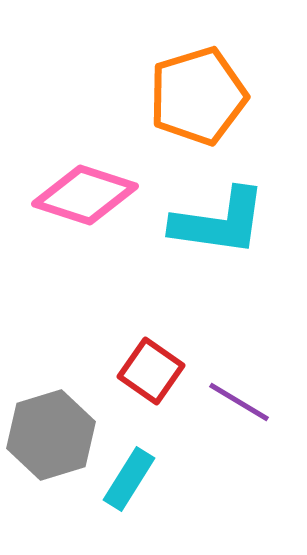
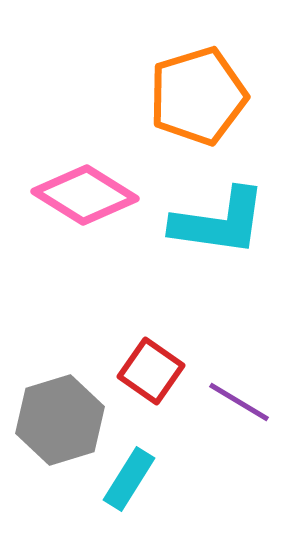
pink diamond: rotated 14 degrees clockwise
gray hexagon: moved 9 px right, 15 px up
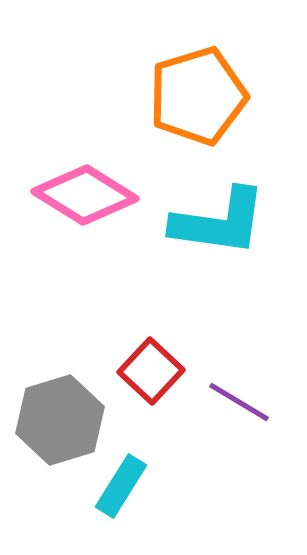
red square: rotated 8 degrees clockwise
cyan rectangle: moved 8 px left, 7 px down
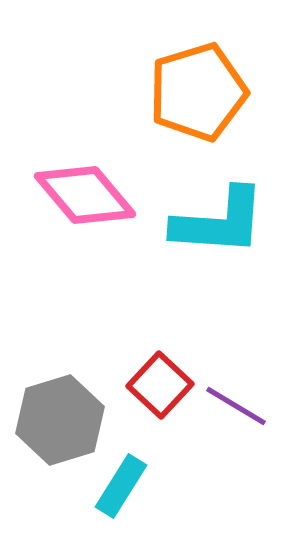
orange pentagon: moved 4 px up
pink diamond: rotated 18 degrees clockwise
cyan L-shape: rotated 4 degrees counterclockwise
red square: moved 9 px right, 14 px down
purple line: moved 3 px left, 4 px down
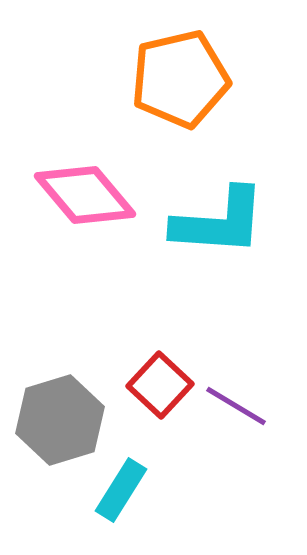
orange pentagon: moved 18 px left, 13 px up; rotated 4 degrees clockwise
cyan rectangle: moved 4 px down
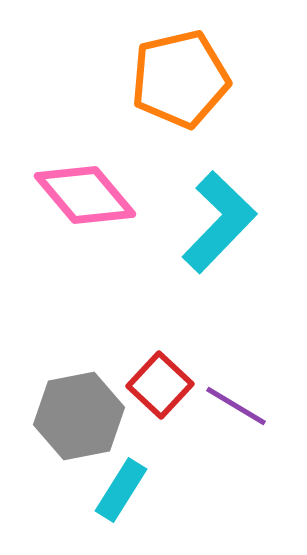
cyan L-shape: rotated 50 degrees counterclockwise
gray hexagon: moved 19 px right, 4 px up; rotated 6 degrees clockwise
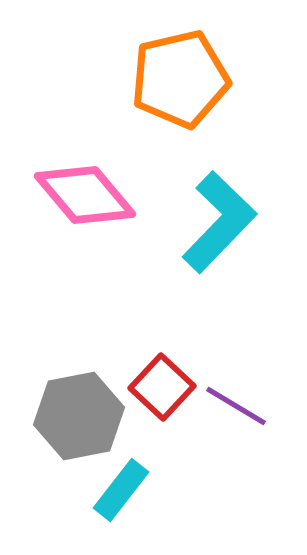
red square: moved 2 px right, 2 px down
cyan rectangle: rotated 6 degrees clockwise
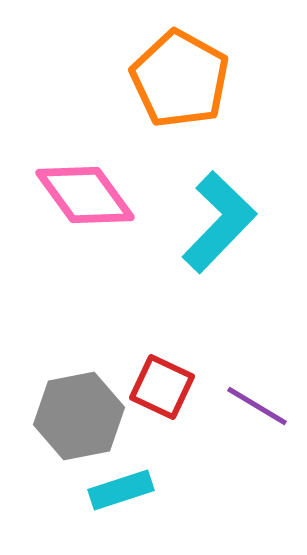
orange pentagon: rotated 30 degrees counterclockwise
pink diamond: rotated 4 degrees clockwise
red square: rotated 18 degrees counterclockwise
purple line: moved 21 px right
cyan rectangle: rotated 34 degrees clockwise
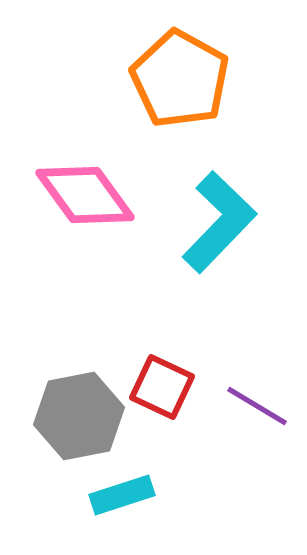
cyan rectangle: moved 1 px right, 5 px down
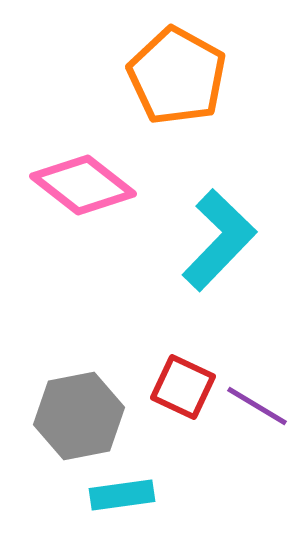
orange pentagon: moved 3 px left, 3 px up
pink diamond: moved 2 px left, 10 px up; rotated 16 degrees counterclockwise
cyan L-shape: moved 18 px down
red square: moved 21 px right
cyan rectangle: rotated 10 degrees clockwise
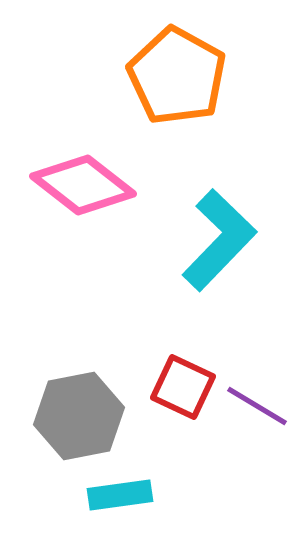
cyan rectangle: moved 2 px left
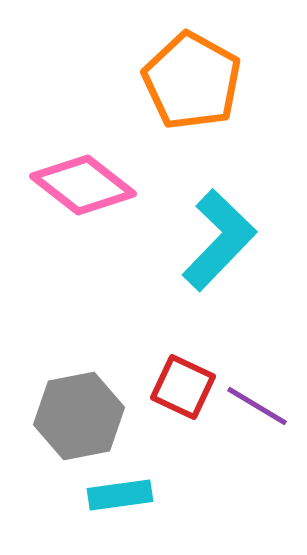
orange pentagon: moved 15 px right, 5 px down
